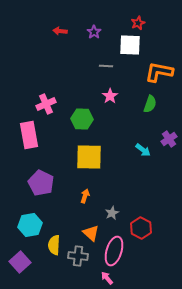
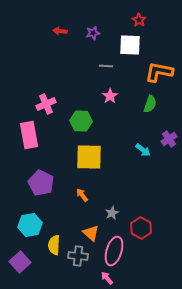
red star: moved 1 px right, 3 px up; rotated 16 degrees counterclockwise
purple star: moved 1 px left, 1 px down; rotated 24 degrees clockwise
green hexagon: moved 1 px left, 2 px down
orange arrow: moved 3 px left, 1 px up; rotated 56 degrees counterclockwise
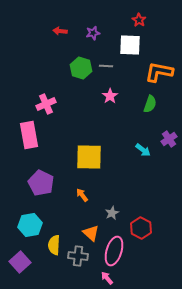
green hexagon: moved 53 px up; rotated 15 degrees clockwise
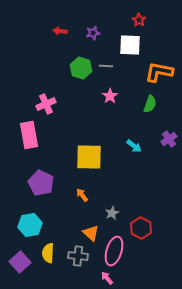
cyan arrow: moved 9 px left, 4 px up
yellow semicircle: moved 6 px left, 8 px down
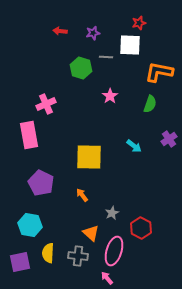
red star: moved 3 px down; rotated 24 degrees clockwise
gray line: moved 9 px up
cyan hexagon: rotated 20 degrees clockwise
purple square: rotated 30 degrees clockwise
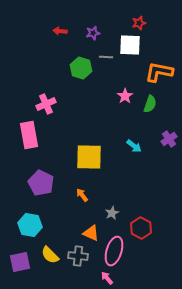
pink star: moved 15 px right
orange triangle: rotated 18 degrees counterclockwise
yellow semicircle: moved 2 px right, 2 px down; rotated 48 degrees counterclockwise
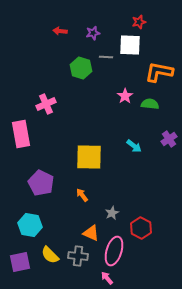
red star: moved 1 px up
green semicircle: rotated 102 degrees counterclockwise
pink rectangle: moved 8 px left, 1 px up
